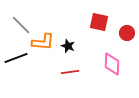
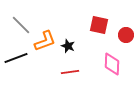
red square: moved 3 px down
red circle: moved 1 px left, 2 px down
orange L-shape: moved 2 px right, 1 px up; rotated 25 degrees counterclockwise
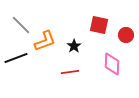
black star: moved 6 px right; rotated 16 degrees clockwise
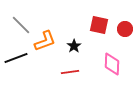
red circle: moved 1 px left, 6 px up
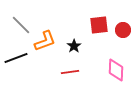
red square: rotated 18 degrees counterclockwise
red circle: moved 2 px left, 1 px down
pink diamond: moved 4 px right, 6 px down
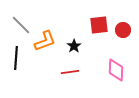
black line: rotated 65 degrees counterclockwise
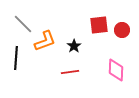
gray line: moved 2 px right, 1 px up
red circle: moved 1 px left
